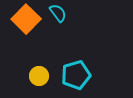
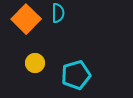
cyan semicircle: rotated 36 degrees clockwise
yellow circle: moved 4 px left, 13 px up
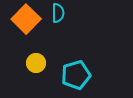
yellow circle: moved 1 px right
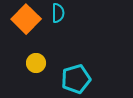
cyan pentagon: moved 4 px down
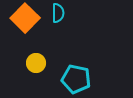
orange square: moved 1 px left, 1 px up
cyan pentagon: rotated 28 degrees clockwise
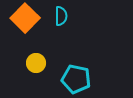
cyan semicircle: moved 3 px right, 3 px down
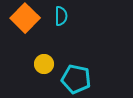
yellow circle: moved 8 px right, 1 px down
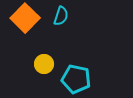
cyan semicircle: rotated 18 degrees clockwise
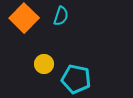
orange square: moved 1 px left
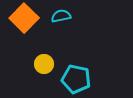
cyan semicircle: rotated 120 degrees counterclockwise
